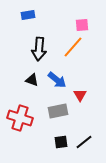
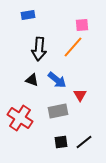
red cross: rotated 15 degrees clockwise
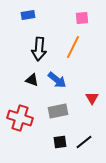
pink square: moved 7 px up
orange line: rotated 15 degrees counterclockwise
red triangle: moved 12 px right, 3 px down
red cross: rotated 15 degrees counterclockwise
black square: moved 1 px left
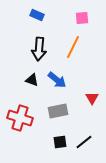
blue rectangle: moved 9 px right; rotated 32 degrees clockwise
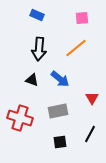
orange line: moved 3 px right, 1 px down; rotated 25 degrees clockwise
blue arrow: moved 3 px right, 1 px up
black line: moved 6 px right, 8 px up; rotated 24 degrees counterclockwise
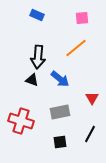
black arrow: moved 1 px left, 8 px down
gray rectangle: moved 2 px right, 1 px down
red cross: moved 1 px right, 3 px down
